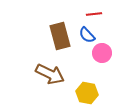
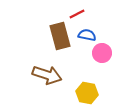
red line: moved 17 px left; rotated 21 degrees counterclockwise
blue semicircle: rotated 144 degrees clockwise
brown arrow: moved 3 px left, 1 px down; rotated 8 degrees counterclockwise
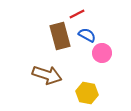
blue semicircle: rotated 18 degrees clockwise
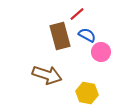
red line: rotated 14 degrees counterclockwise
pink circle: moved 1 px left, 1 px up
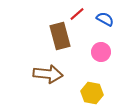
blue semicircle: moved 18 px right, 16 px up
brown arrow: moved 1 px right, 1 px up; rotated 12 degrees counterclockwise
yellow hexagon: moved 5 px right
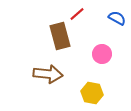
blue semicircle: moved 12 px right, 1 px up
pink circle: moved 1 px right, 2 px down
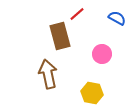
brown arrow: rotated 108 degrees counterclockwise
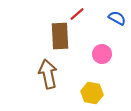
brown rectangle: rotated 12 degrees clockwise
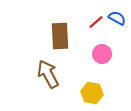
red line: moved 19 px right, 8 px down
brown arrow: rotated 16 degrees counterclockwise
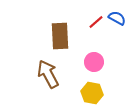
pink circle: moved 8 px left, 8 px down
